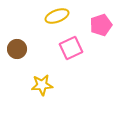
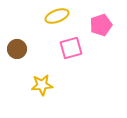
pink square: rotated 10 degrees clockwise
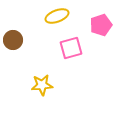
brown circle: moved 4 px left, 9 px up
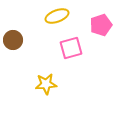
yellow star: moved 4 px right, 1 px up
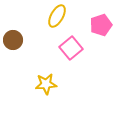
yellow ellipse: rotated 40 degrees counterclockwise
pink square: rotated 25 degrees counterclockwise
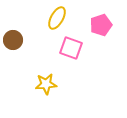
yellow ellipse: moved 2 px down
pink square: rotated 30 degrees counterclockwise
